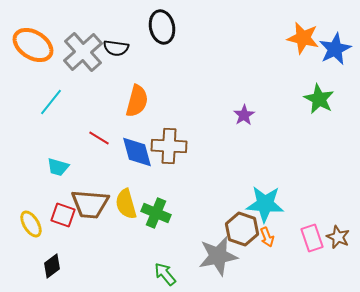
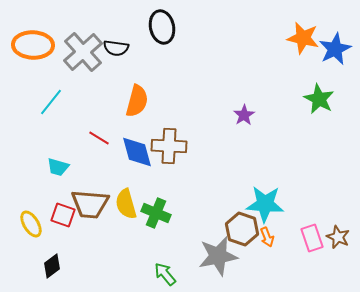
orange ellipse: rotated 30 degrees counterclockwise
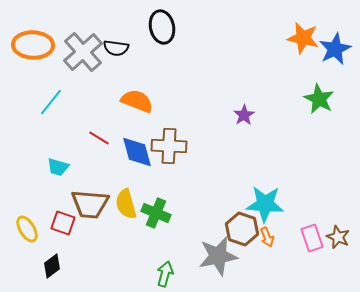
orange semicircle: rotated 84 degrees counterclockwise
red square: moved 8 px down
yellow ellipse: moved 4 px left, 5 px down
green arrow: rotated 55 degrees clockwise
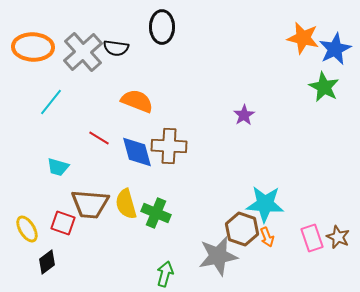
black ellipse: rotated 12 degrees clockwise
orange ellipse: moved 2 px down
green star: moved 5 px right, 12 px up
black diamond: moved 5 px left, 4 px up
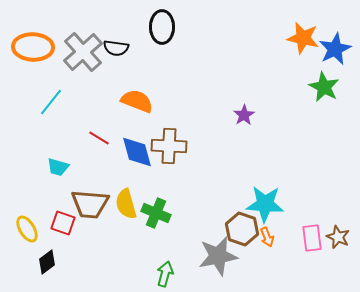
pink rectangle: rotated 12 degrees clockwise
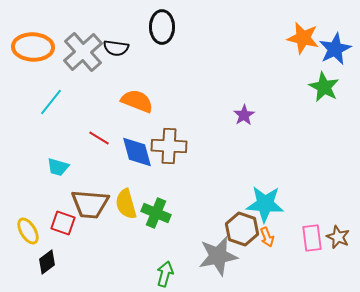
yellow ellipse: moved 1 px right, 2 px down
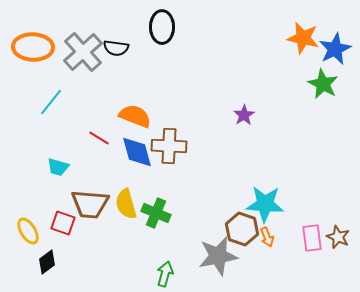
green star: moved 1 px left, 3 px up
orange semicircle: moved 2 px left, 15 px down
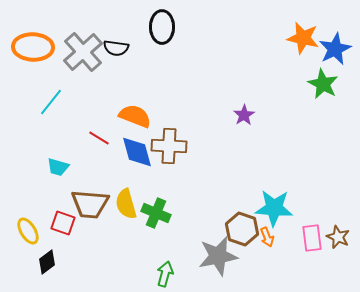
cyan star: moved 9 px right, 4 px down
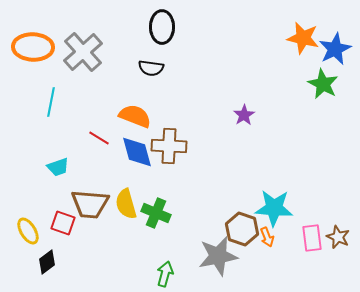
black semicircle: moved 35 px right, 20 px down
cyan line: rotated 28 degrees counterclockwise
cyan trapezoid: rotated 35 degrees counterclockwise
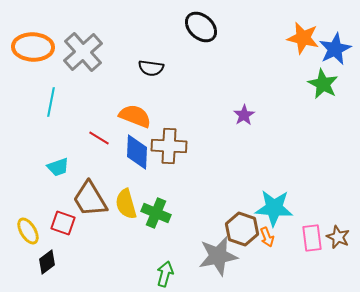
black ellipse: moved 39 px right; rotated 48 degrees counterclockwise
blue diamond: rotated 18 degrees clockwise
brown trapezoid: moved 5 px up; rotated 54 degrees clockwise
